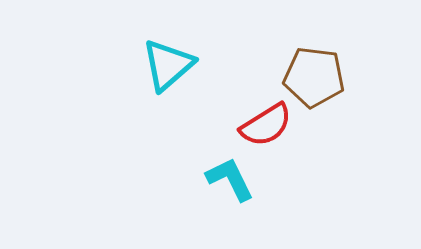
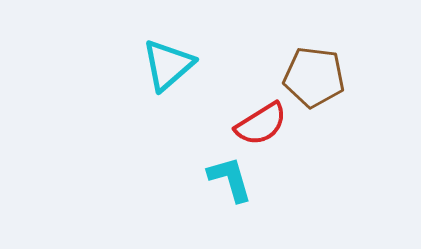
red semicircle: moved 5 px left, 1 px up
cyan L-shape: rotated 10 degrees clockwise
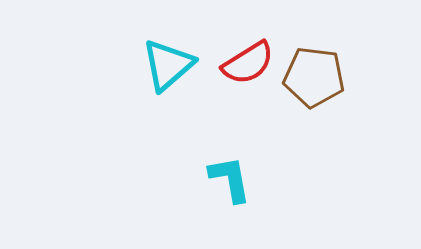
red semicircle: moved 13 px left, 61 px up
cyan L-shape: rotated 6 degrees clockwise
